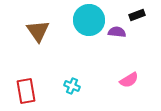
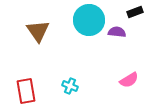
black rectangle: moved 2 px left, 3 px up
cyan cross: moved 2 px left
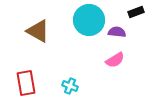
black rectangle: moved 1 px right
brown triangle: rotated 25 degrees counterclockwise
pink semicircle: moved 14 px left, 20 px up
red rectangle: moved 8 px up
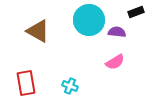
pink semicircle: moved 2 px down
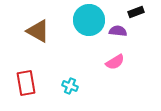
purple semicircle: moved 1 px right, 1 px up
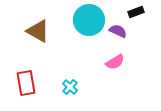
purple semicircle: rotated 18 degrees clockwise
cyan cross: moved 1 px down; rotated 21 degrees clockwise
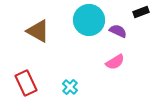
black rectangle: moved 5 px right
red rectangle: rotated 15 degrees counterclockwise
